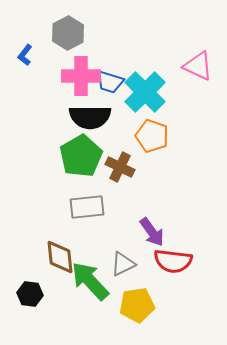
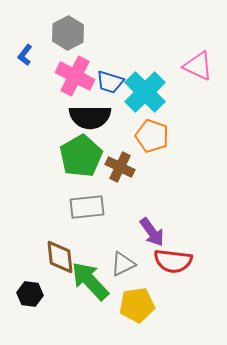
pink cross: moved 6 px left; rotated 27 degrees clockwise
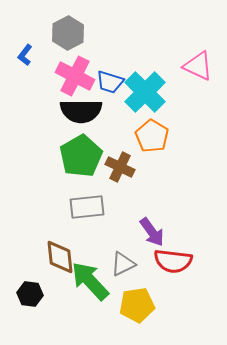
black semicircle: moved 9 px left, 6 px up
orange pentagon: rotated 12 degrees clockwise
